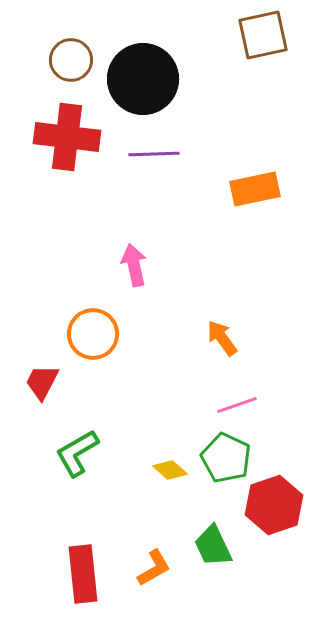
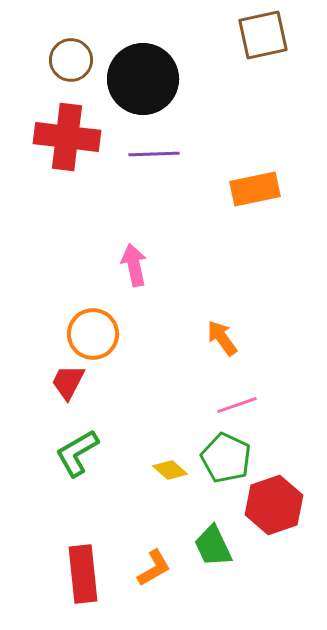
red trapezoid: moved 26 px right
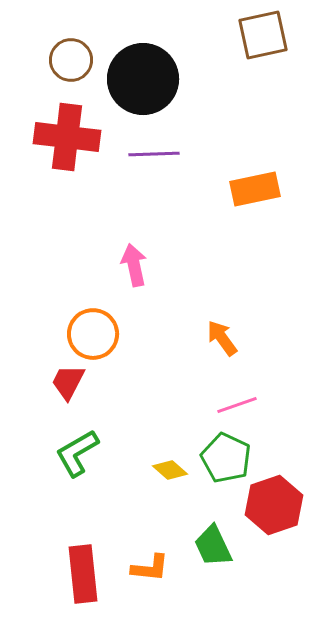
orange L-shape: moved 4 px left; rotated 36 degrees clockwise
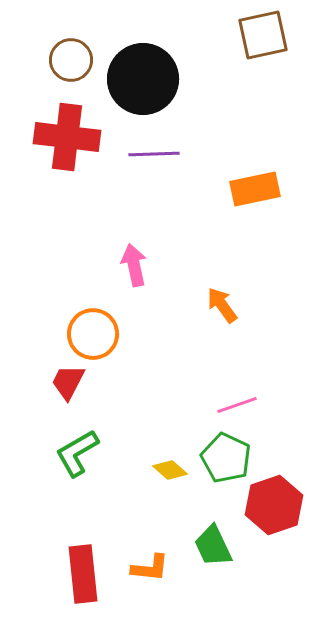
orange arrow: moved 33 px up
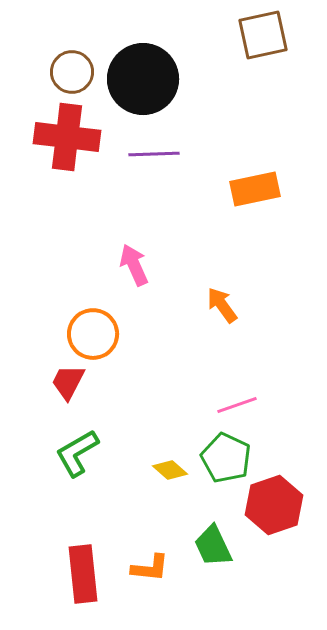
brown circle: moved 1 px right, 12 px down
pink arrow: rotated 12 degrees counterclockwise
